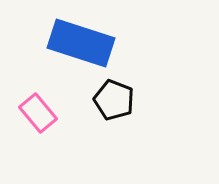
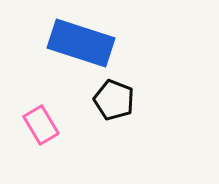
pink rectangle: moved 3 px right, 12 px down; rotated 9 degrees clockwise
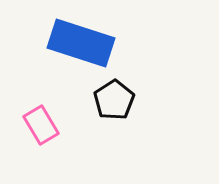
black pentagon: rotated 18 degrees clockwise
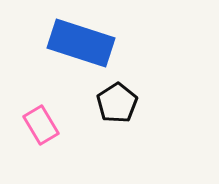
black pentagon: moved 3 px right, 3 px down
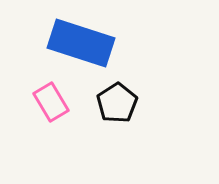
pink rectangle: moved 10 px right, 23 px up
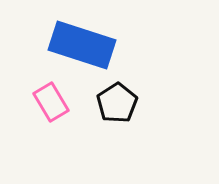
blue rectangle: moved 1 px right, 2 px down
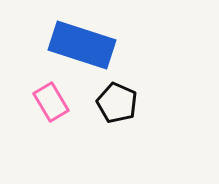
black pentagon: rotated 15 degrees counterclockwise
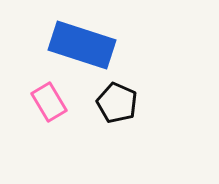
pink rectangle: moved 2 px left
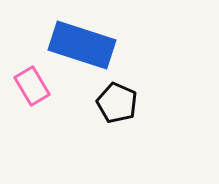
pink rectangle: moved 17 px left, 16 px up
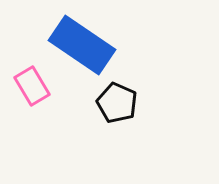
blue rectangle: rotated 16 degrees clockwise
